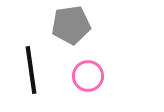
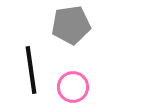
pink circle: moved 15 px left, 11 px down
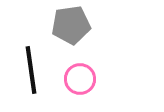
pink circle: moved 7 px right, 8 px up
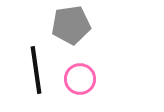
black line: moved 5 px right
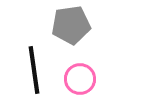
black line: moved 2 px left
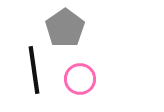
gray pentagon: moved 6 px left, 3 px down; rotated 27 degrees counterclockwise
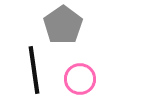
gray pentagon: moved 2 px left, 3 px up
